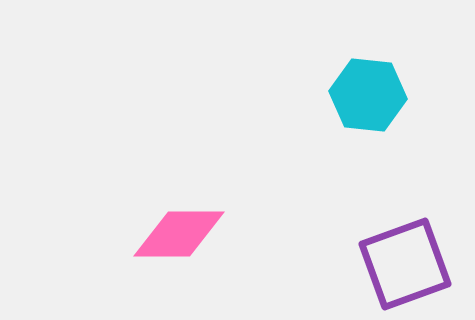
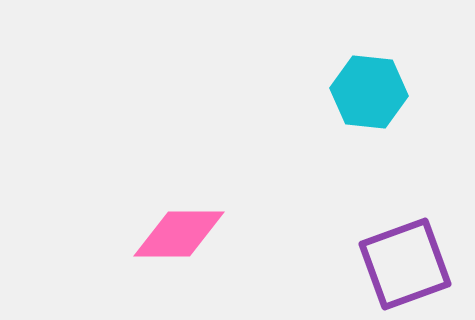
cyan hexagon: moved 1 px right, 3 px up
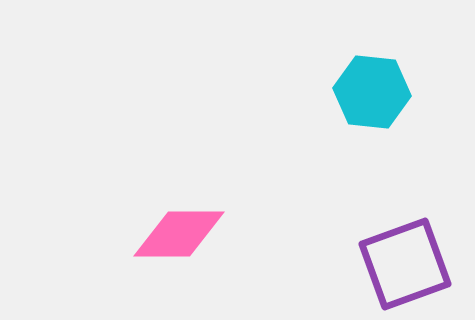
cyan hexagon: moved 3 px right
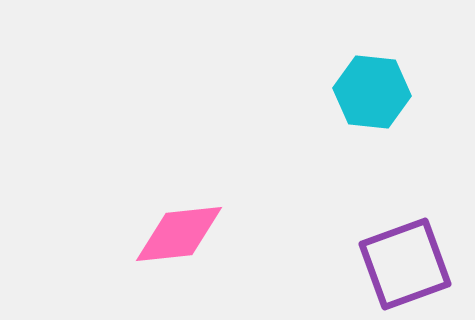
pink diamond: rotated 6 degrees counterclockwise
